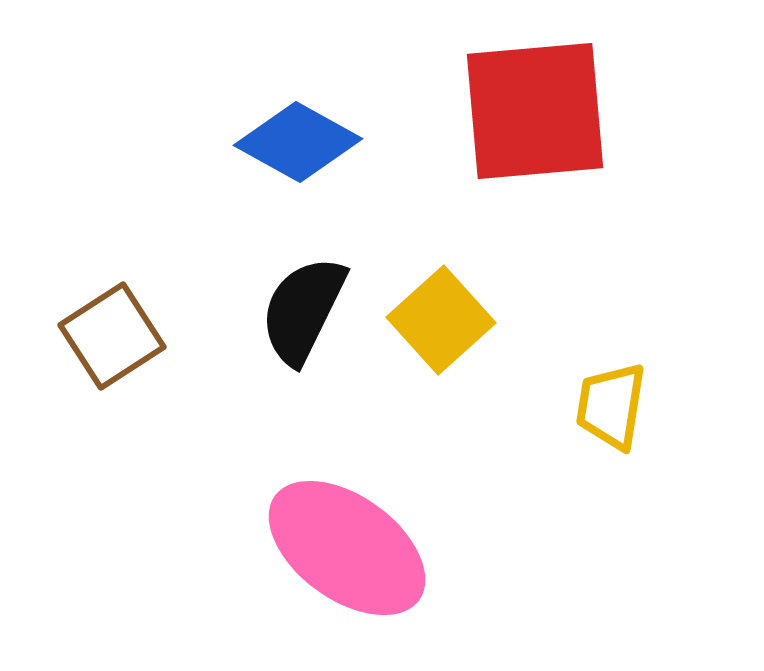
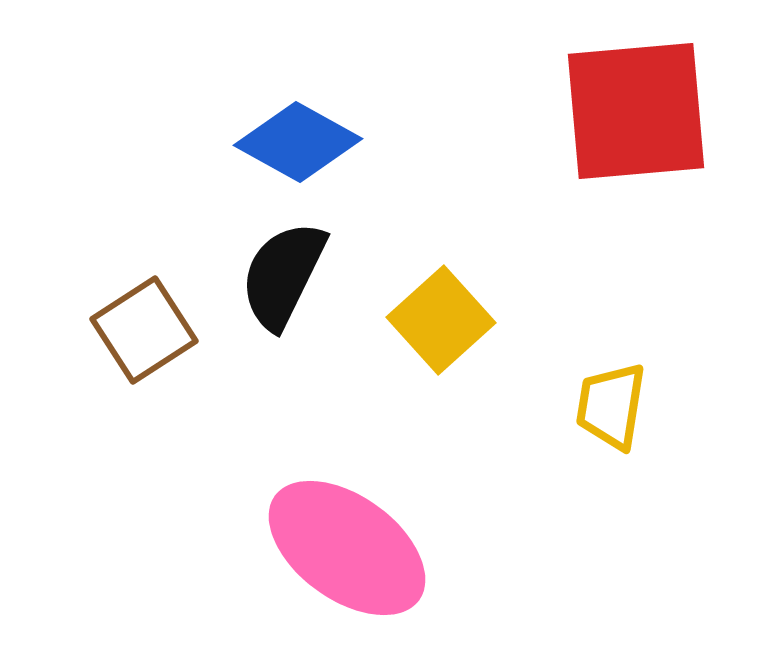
red square: moved 101 px right
black semicircle: moved 20 px left, 35 px up
brown square: moved 32 px right, 6 px up
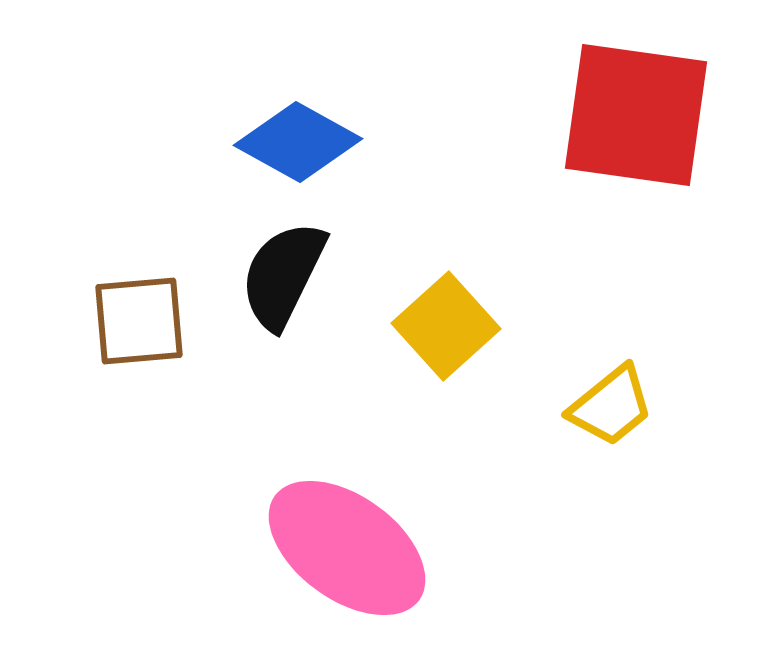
red square: moved 4 px down; rotated 13 degrees clockwise
yellow square: moved 5 px right, 6 px down
brown square: moved 5 px left, 9 px up; rotated 28 degrees clockwise
yellow trapezoid: rotated 138 degrees counterclockwise
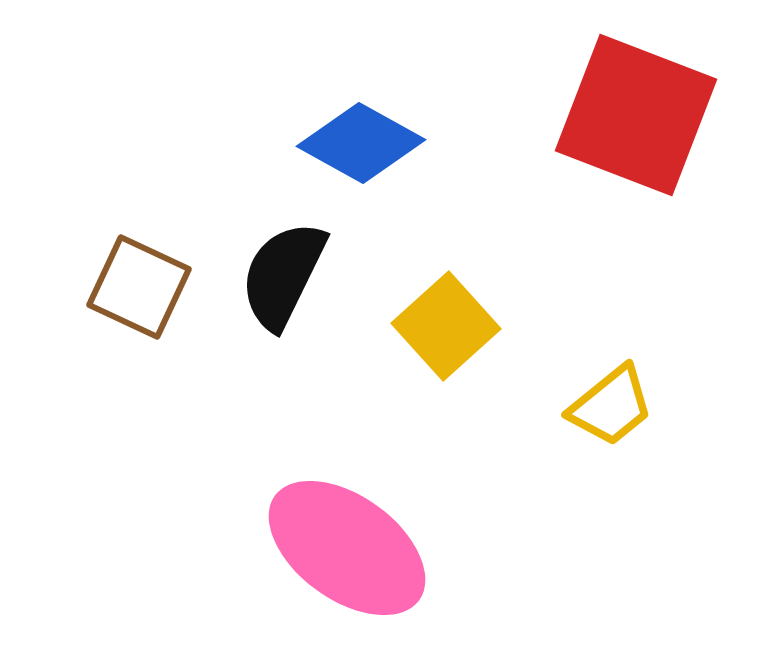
red square: rotated 13 degrees clockwise
blue diamond: moved 63 px right, 1 px down
brown square: moved 34 px up; rotated 30 degrees clockwise
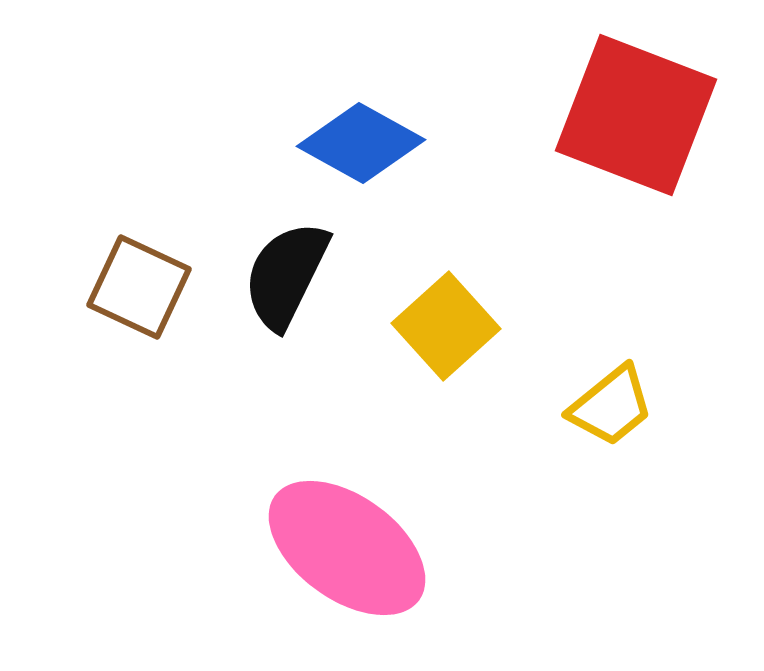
black semicircle: moved 3 px right
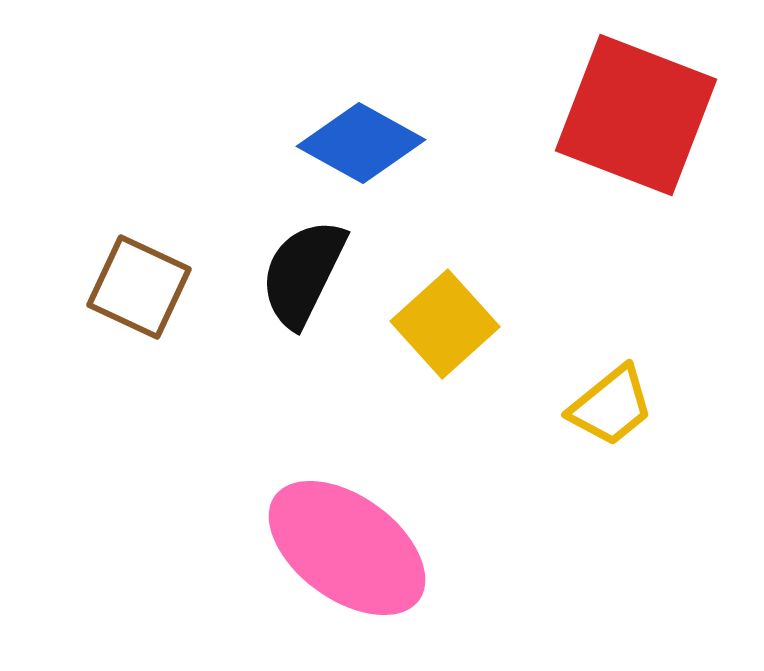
black semicircle: moved 17 px right, 2 px up
yellow square: moved 1 px left, 2 px up
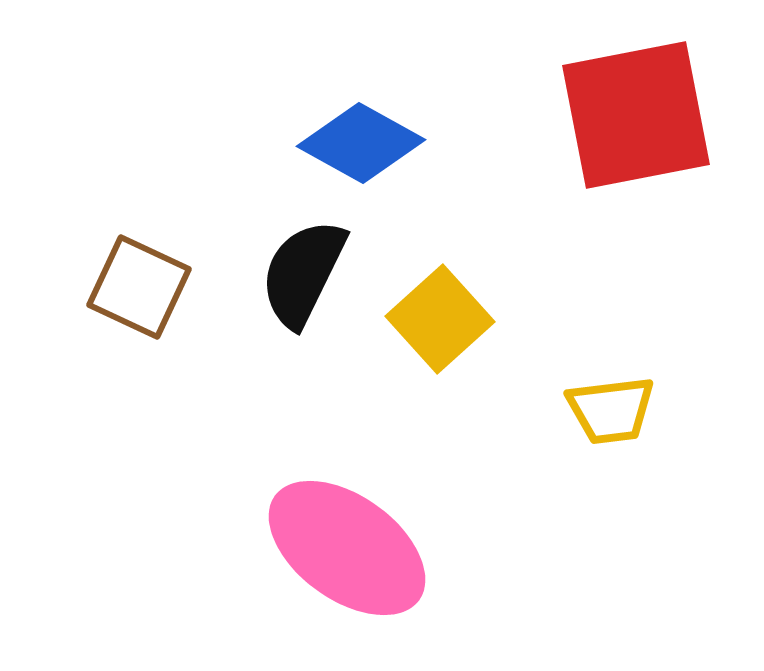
red square: rotated 32 degrees counterclockwise
yellow square: moved 5 px left, 5 px up
yellow trapezoid: moved 4 px down; rotated 32 degrees clockwise
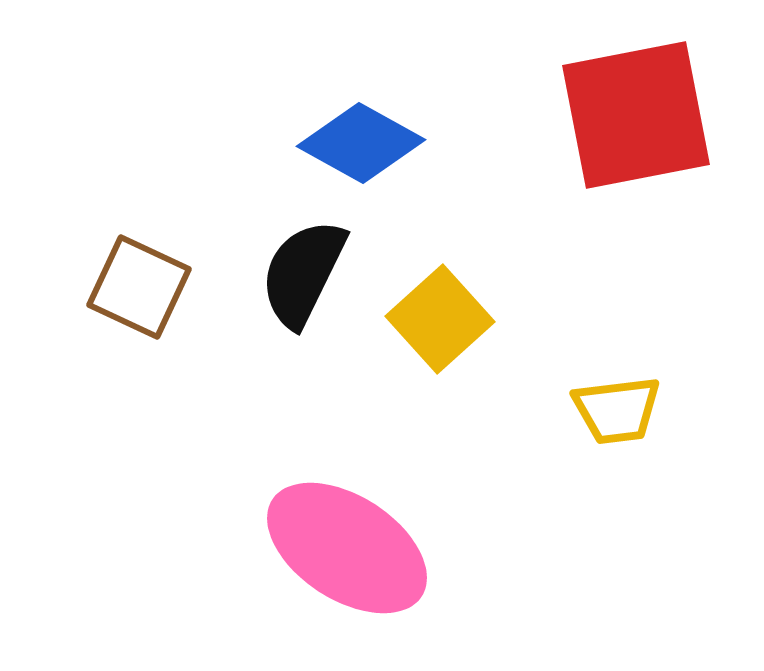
yellow trapezoid: moved 6 px right
pink ellipse: rotated 3 degrees counterclockwise
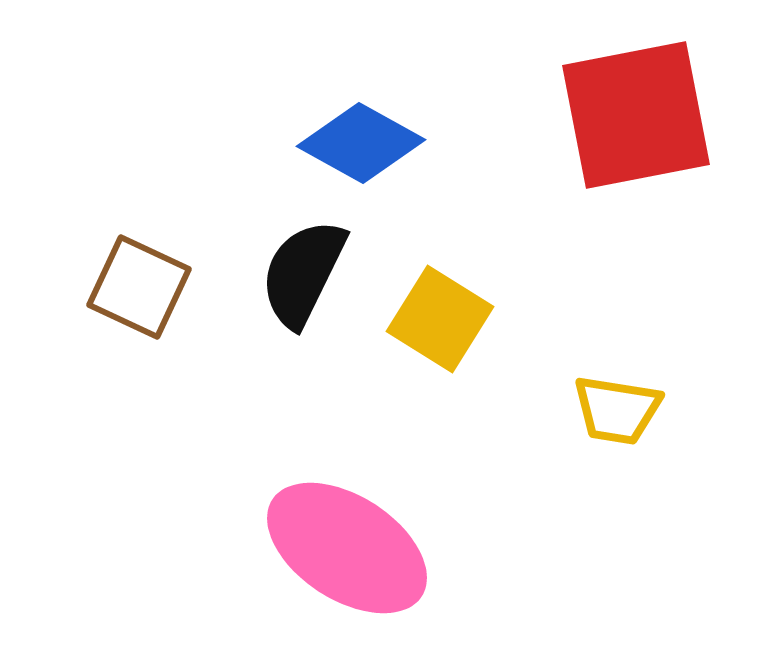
yellow square: rotated 16 degrees counterclockwise
yellow trapezoid: rotated 16 degrees clockwise
